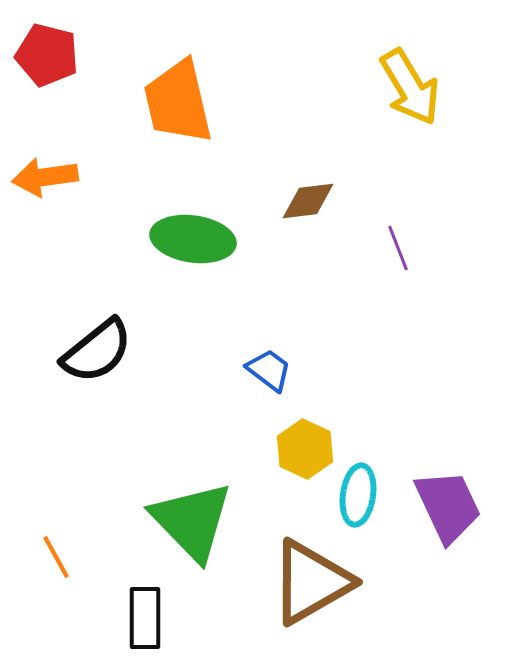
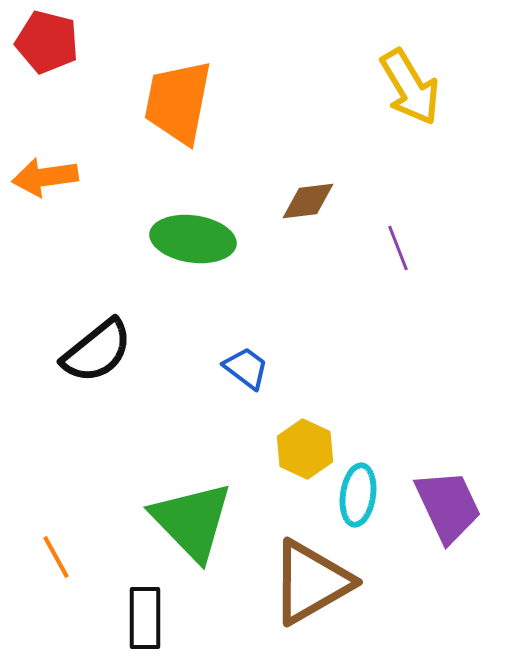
red pentagon: moved 13 px up
orange trapezoid: rotated 24 degrees clockwise
blue trapezoid: moved 23 px left, 2 px up
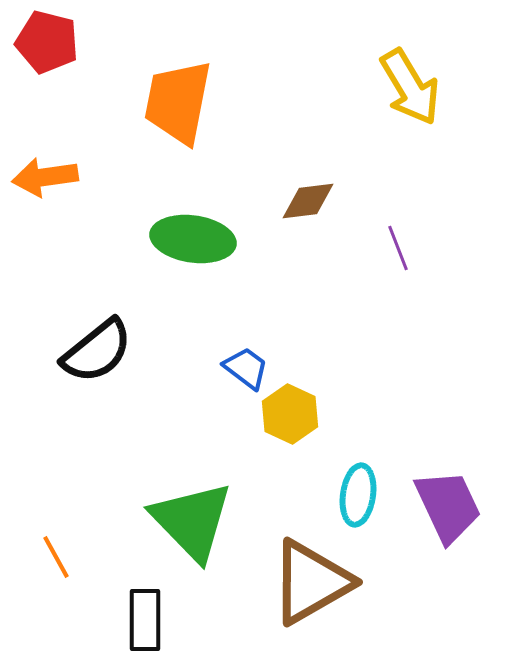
yellow hexagon: moved 15 px left, 35 px up
black rectangle: moved 2 px down
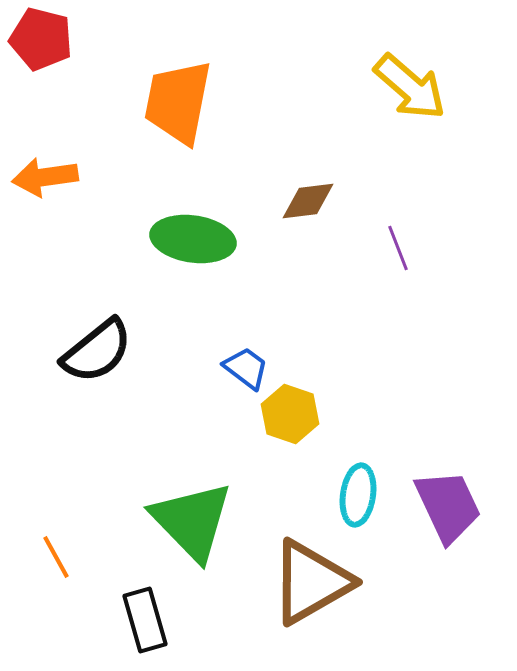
red pentagon: moved 6 px left, 3 px up
yellow arrow: rotated 18 degrees counterclockwise
yellow hexagon: rotated 6 degrees counterclockwise
black rectangle: rotated 16 degrees counterclockwise
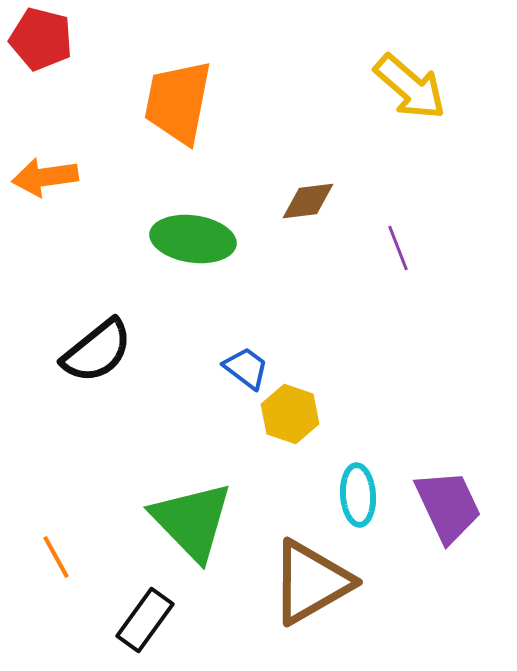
cyan ellipse: rotated 12 degrees counterclockwise
black rectangle: rotated 52 degrees clockwise
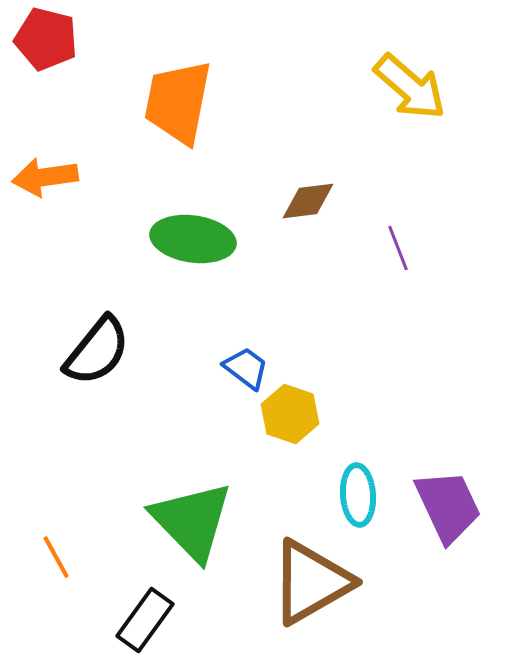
red pentagon: moved 5 px right
black semicircle: rotated 12 degrees counterclockwise
